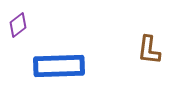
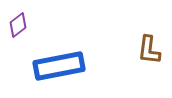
blue rectangle: rotated 9 degrees counterclockwise
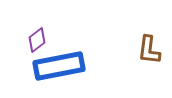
purple diamond: moved 19 px right, 15 px down
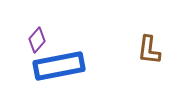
purple diamond: rotated 10 degrees counterclockwise
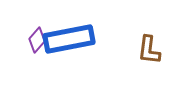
blue rectangle: moved 10 px right, 27 px up
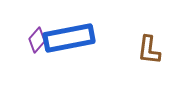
blue rectangle: moved 1 px up
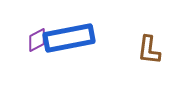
purple diamond: rotated 20 degrees clockwise
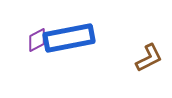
brown L-shape: moved 8 px down; rotated 124 degrees counterclockwise
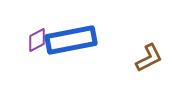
blue rectangle: moved 2 px right, 2 px down
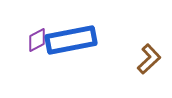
brown L-shape: moved 1 px down; rotated 16 degrees counterclockwise
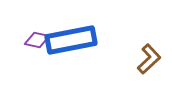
purple diamond: rotated 40 degrees clockwise
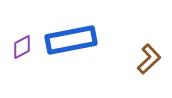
purple diamond: moved 15 px left, 7 px down; rotated 40 degrees counterclockwise
